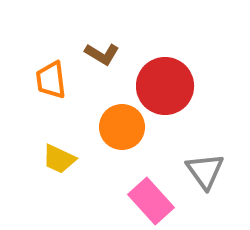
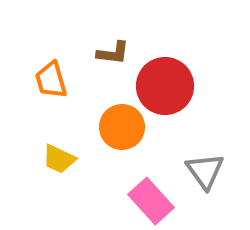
brown L-shape: moved 11 px right, 1 px up; rotated 24 degrees counterclockwise
orange trapezoid: rotated 9 degrees counterclockwise
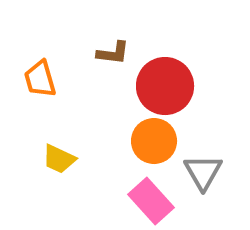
orange trapezoid: moved 11 px left, 1 px up
orange circle: moved 32 px right, 14 px down
gray triangle: moved 2 px left, 1 px down; rotated 6 degrees clockwise
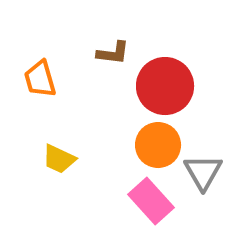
orange circle: moved 4 px right, 4 px down
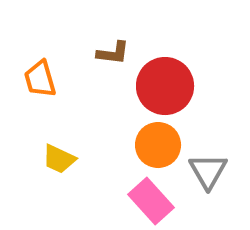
gray triangle: moved 5 px right, 1 px up
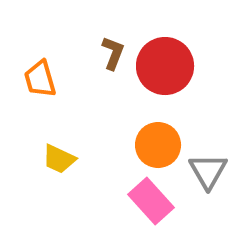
brown L-shape: rotated 76 degrees counterclockwise
red circle: moved 20 px up
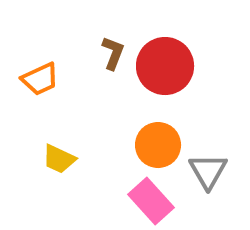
orange trapezoid: rotated 99 degrees counterclockwise
